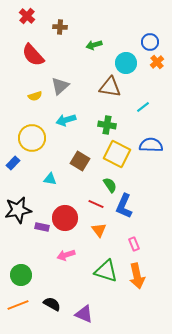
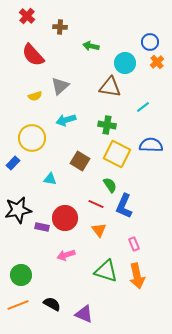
green arrow: moved 3 px left, 1 px down; rotated 28 degrees clockwise
cyan circle: moved 1 px left
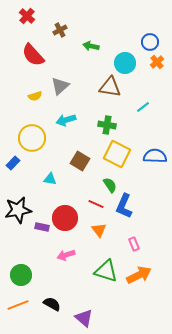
brown cross: moved 3 px down; rotated 32 degrees counterclockwise
blue semicircle: moved 4 px right, 11 px down
orange arrow: moved 2 px right, 1 px up; rotated 105 degrees counterclockwise
purple triangle: moved 4 px down; rotated 18 degrees clockwise
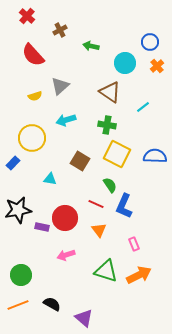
orange cross: moved 4 px down
brown triangle: moved 5 px down; rotated 25 degrees clockwise
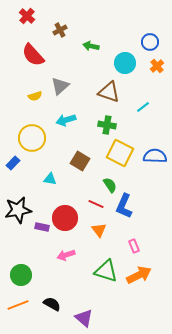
brown triangle: moved 1 px left; rotated 15 degrees counterclockwise
yellow square: moved 3 px right, 1 px up
pink rectangle: moved 2 px down
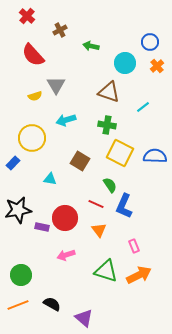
gray triangle: moved 4 px left, 1 px up; rotated 18 degrees counterclockwise
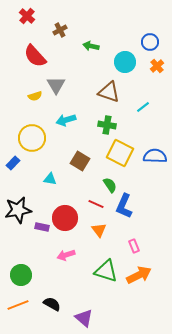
red semicircle: moved 2 px right, 1 px down
cyan circle: moved 1 px up
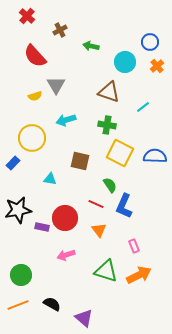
brown square: rotated 18 degrees counterclockwise
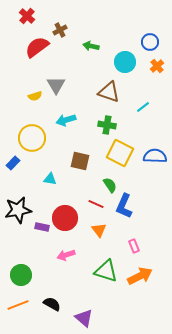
red semicircle: moved 2 px right, 9 px up; rotated 95 degrees clockwise
orange arrow: moved 1 px right, 1 px down
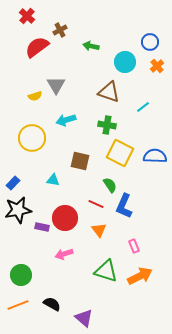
blue rectangle: moved 20 px down
cyan triangle: moved 3 px right, 1 px down
pink arrow: moved 2 px left, 1 px up
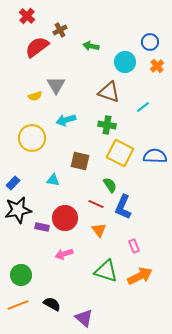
blue L-shape: moved 1 px left, 1 px down
